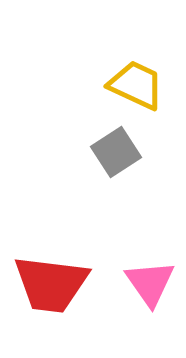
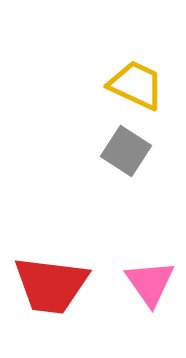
gray square: moved 10 px right, 1 px up; rotated 24 degrees counterclockwise
red trapezoid: moved 1 px down
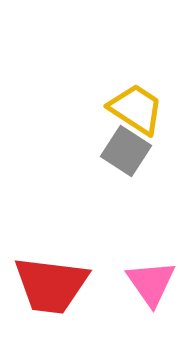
yellow trapezoid: moved 24 px down; rotated 8 degrees clockwise
pink triangle: moved 1 px right
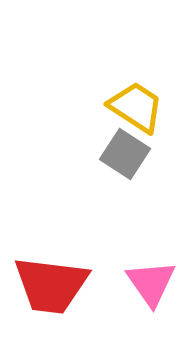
yellow trapezoid: moved 2 px up
gray square: moved 1 px left, 3 px down
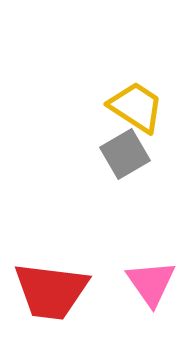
gray square: rotated 27 degrees clockwise
red trapezoid: moved 6 px down
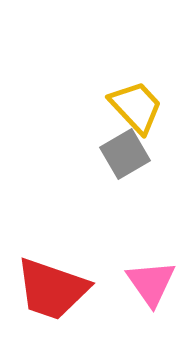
yellow trapezoid: rotated 14 degrees clockwise
red trapezoid: moved 1 px right, 2 px up; rotated 12 degrees clockwise
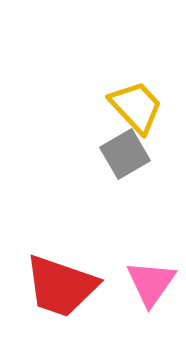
pink triangle: rotated 10 degrees clockwise
red trapezoid: moved 9 px right, 3 px up
